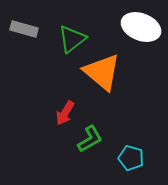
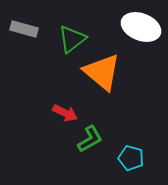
red arrow: rotated 95 degrees counterclockwise
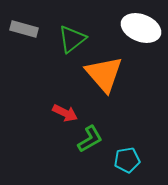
white ellipse: moved 1 px down
orange triangle: moved 2 px right, 2 px down; rotated 9 degrees clockwise
cyan pentagon: moved 4 px left, 2 px down; rotated 25 degrees counterclockwise
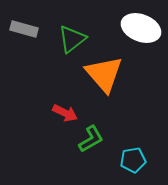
green L-shape: moved 1 px right
cyan pentagon: moved 6 px right
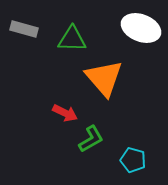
green triangle: rotated 40 degrees clockwise
orange triangle: moved 4 px down
cyan pentagon: rotated 25 degrees clockwise
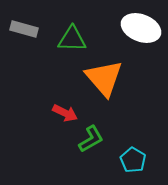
cyan pentagon: rotated 15 degrees clockwise
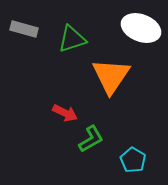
green triangle: rotated 20 degrees counterclockwise
orange triangle: moved 7 px right, 2 px up; rotated 15 degrees clockwise
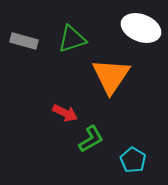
gray rectangle: moved 12 px down
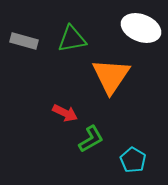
green triangle: rotated 8 degrees clockwise
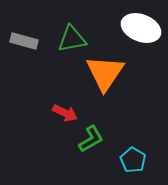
orange triangle: moved 6 px left, 3 px up
